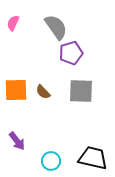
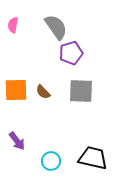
pink semicircle: moved 2 px down; rotated 14 degrees counterclockwise
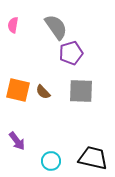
orange square: moved 2 px right; rotated 15 degrees clockwise
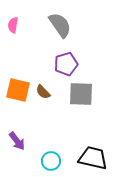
gray semicircle: moved 4 px right, 2 px up
purple pentagon: moved 5 px left, 11 px down
gray square: moved 3 px down
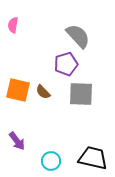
gray semicircle: moved 18 px right, 11 px down; rotated 8 degrees counterclockwise
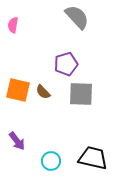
gray semicircle: moved 1 px left, 19 px up
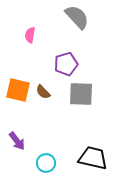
pink semicircle: moved 17 px right, 10 px down
cyan circle: moved 5 px left, 2 px down
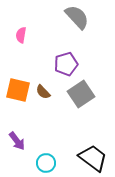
pink semicircle: moved 9 px left
gray square: rotated 36 degrees counterclockwise
black trapezoid: rotated 24 degrees clockwise
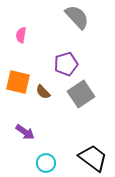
orange square: moved 8 px up
purple arrow: moved 8 px right, 9 px up; rotated 18 degrees counterclockwise
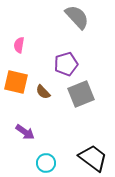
pink semicircle: moved 2 px left, 10 px down
orange square: moved 2 px left
gray square: rotated 12 degrees clockwise
